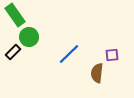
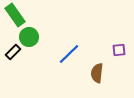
purple square: moved 7 px right, 5 px up
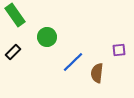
green circle: moved 18 px right
blue line: moved 4 px right, 8 px down
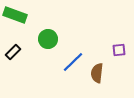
green rectangle: rotated 35 degrees counterclockwise
green circle: moved 1 px right, 2 px down
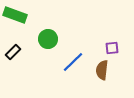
purple square: moved 7 px left, 2 px up
brown semicircle: moved 5 px right, 3 px up
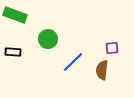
black rectangle: rotated 49 degrees clockwise
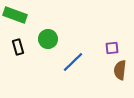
black rectangle: moved 5 px right, 5 px up; rotated 70 degrees clockwise
brown semicircle: moved 18 px right
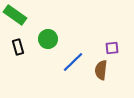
green rectangle: rotated 15 degrees clockwise
brown semicircle: moved 19 px left
